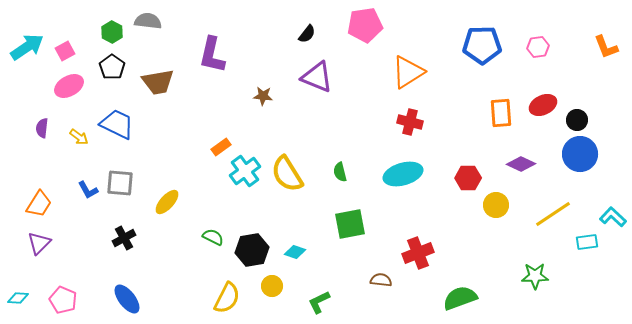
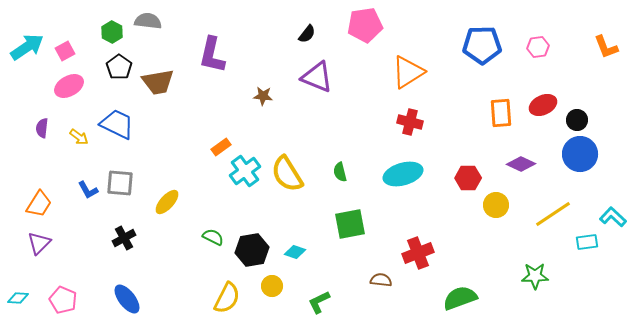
black pentagon at (112, 67): moved 7 px right
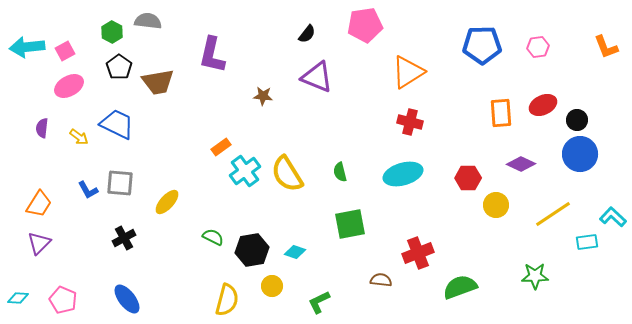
cyan arrow at (27, 47): rotated 152 degrees counterclockwise
yellow semicircle at (227, 298): moved 2 px down; rotated 12 degrees counterclockwise
green semicircle at (460, 298): moved 11 px up
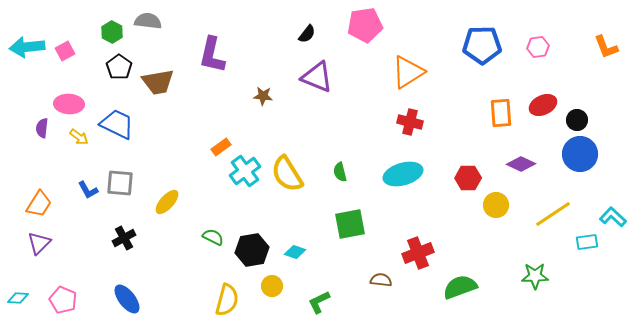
pink ellipse at (69, 86): moved 18 px down; rotated 32 degrees clockwise
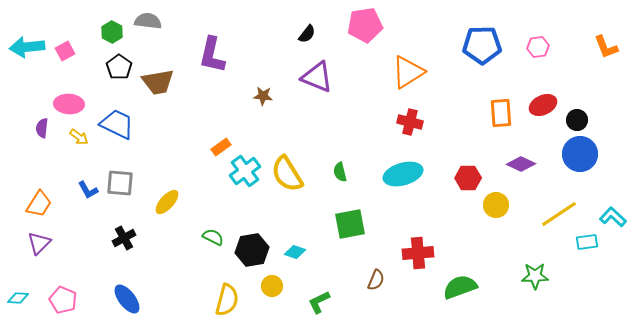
yellow line at (553, 214): moved 6 px right
red cross at (418, 253): rotated 16 degrees clockwise
brown semicircle at (381, 280): moved 5 px left; rotated 105 degrees clockwise
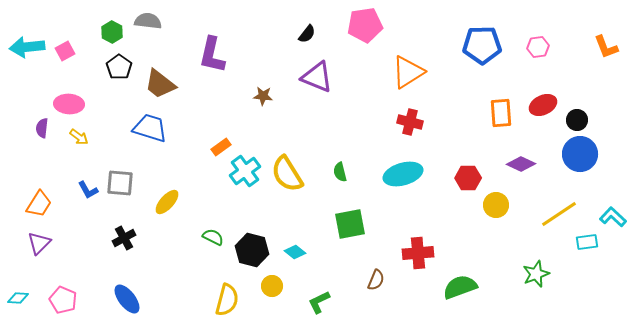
brown trapezoid at (158, 82): moved 2 px right, 2 px down; rotated 48 degrees clockwise
blue trapezoid at (117, 124): moved 33 px right, 4 px down; rotated 9 degrees counterclockwise
black hexagon at (252, 250): rotated 24 degrees clockwise
cyan diamond at (295, 252): rotated 20 degrees clockwise
green star at (535, 276): moved 1 px right, 2 px up; rotated 20 degrees counterclockwise
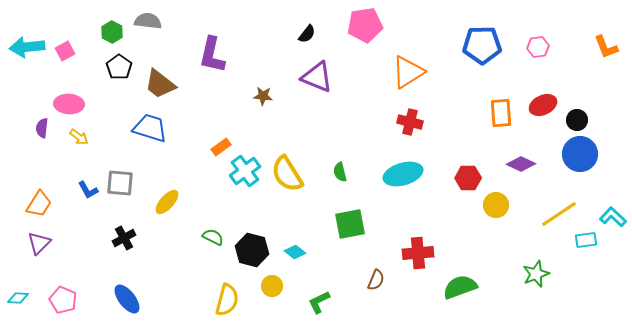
cyan rectangle at (587, 242): moved 1 px left, 2 px up
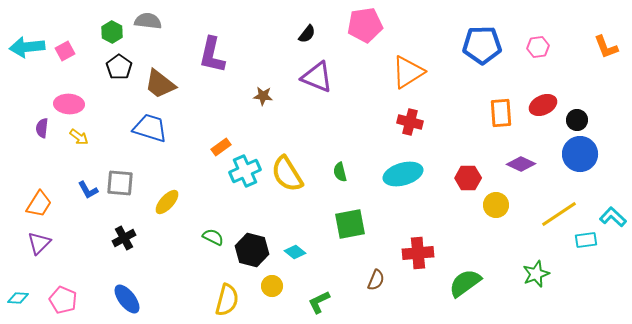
cyan cross at (245, 171): rotated 12 degrees clockwise
green semicircle at (460, 287): moved 5 px right, 4 px up; rotated 16 degrees counterclockwise
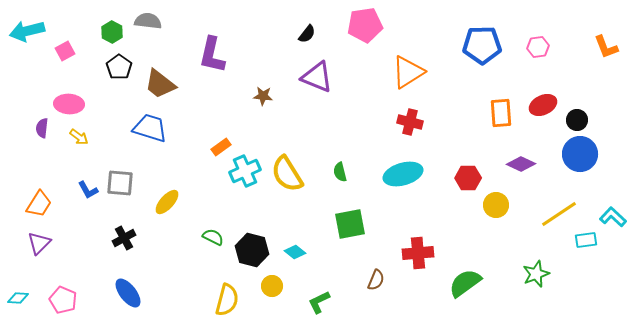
cyan arrow at (27, 47): moved 16 px up; rotated 8 degrees counterclockwise
blue ellipse at (127, 299): moved 1 px right, 6 px up
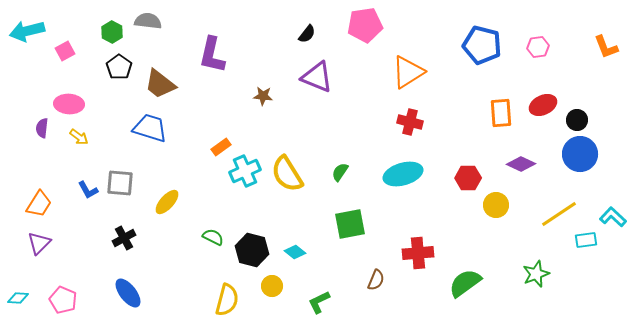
blue pentagon at (482, 45): rotated 15 degrees clockwise
green semicircle at (340, 172): rotated 48 degrees clockwise
